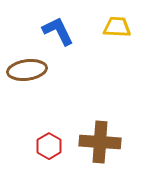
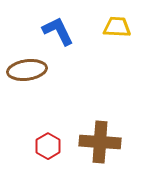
red hexagon: moved 1 px left
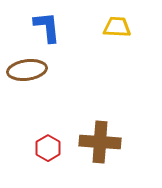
blue L-shape: moved 11 px left, 4 px up; rotated 20 degrees clockwise
red hexagon: moved 2 px down
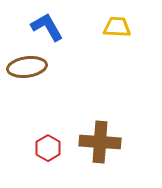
blue L-shape: rotated 24 degrees counterclockwise
brown ellipse: moved 3 px up
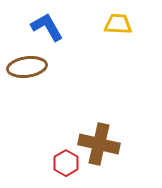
yellow trapezoid: moved 1 px right, 3 px up
brown cross: moved 1 px left, 2 px down; rotated 9 degrees clockwise
red hexagon: moved 18 px right, 15 px down
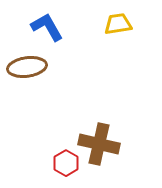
yellow trapezoid: rotated 12 degrees counterclockwise
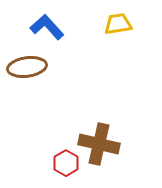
blue L-shape: rotated 12 degrees counterclockwise
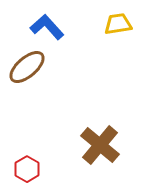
brown ellipse: rotated 33 degrees counterclockwise
brown cross: moved 1 px right, 1 px down; rotated 27 degrees clockwise
red hexagon: moved 39 px left, 6 px down
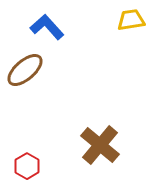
yellow trapezoid: moved 13 px right, 4 px up
brown ellipse: moved 2 px left, 3 px down
red hexagon: moved 3 px up
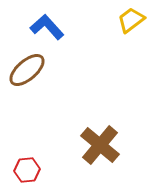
yellow trapezoid: rotated 28 degrees counterclockwise
brown ellipse: moved 2 px right
red hexagon: moved 4 px down; rotated 25 degrees clockwise
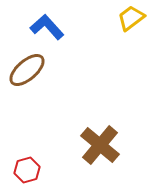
yellow trapezoid: moved 2 px up
red hexagon: rotated 10 degrees counterclockwise
